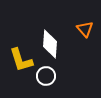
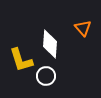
orange triangle: moved 2 px left, 1 px up
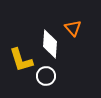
orange triangle: moved 10 px left
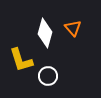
white diamond: moved 5 px left, 11 px up; rotated 12 degrees clockwise
white circle: moved 2 px right
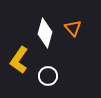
yellow L-shape: moved 2 px left; rotated 52 degrees clockwise
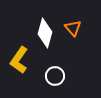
white circle: moved 7 px right
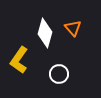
white circle: moved 4 px right, 2 px up
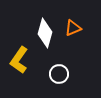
orange triangle: rotated 48 degrees clockwise
